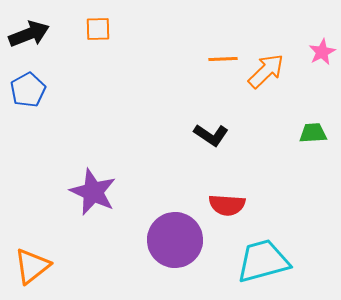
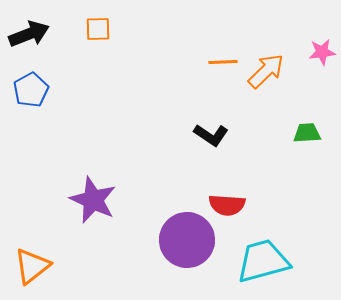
pink star: rotated 20 degrees clockwise
orange line: moved 3 px down
blue pentagon: moved 3 px right
green trapezoid: moved 6 px left
purple star: moved 8 px down
purple circle: moved 12 px right
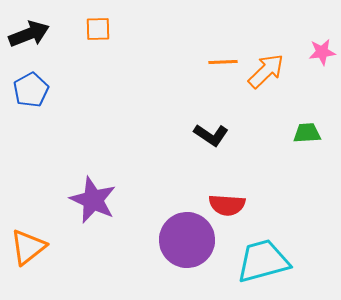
orange triangle: moved 4 px left, 19 px up
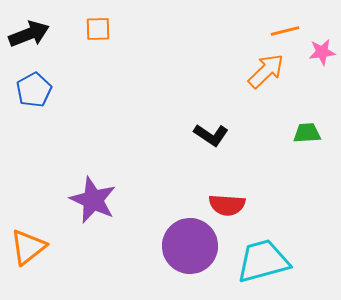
orange line: moved 62 px right, 31 px up; rotated 12 degrees counterclockwise
blue pentagon: moved 3 px right
purple circle: moved 3 px right, 6 px down
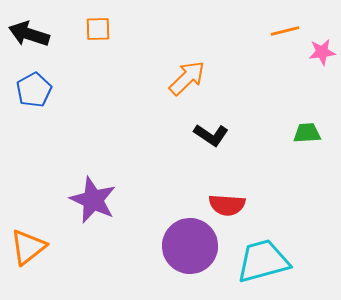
black arrow: rotated 141 degrees counterclockwise
orange arrow: moved 79 px left, 7 px down
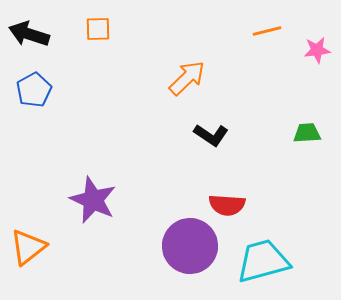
orange line: moved 18 px left
pink star: moved 5 px left, 2 px up
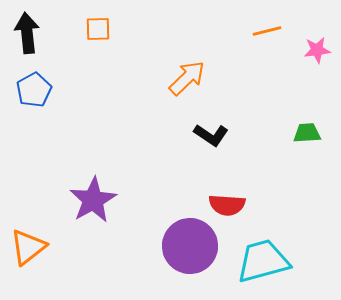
black arrow: moved 2 px left, 1 px up; rotated 66 degrees clockwise
purple star: rotated 18 degrees clockwise
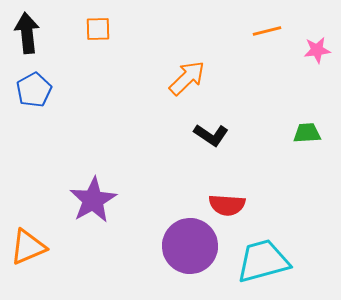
orange triangle: rotated 15 degrees clockwise
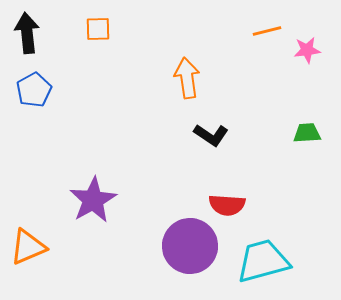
pink star: moved 10 px left
orange arrow: rotated 54 degrees counterclockwise
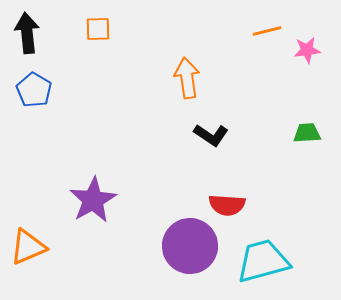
blue pentagon: rotated 12 degrees counterclockwise
